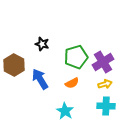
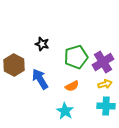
orange semicircle: moved 3 px down
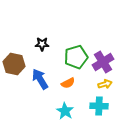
black star: rotated 16 degrees counterclockwise
brown hexagon: moved 1 px up; rotated 15 degrees counterclockwise
orange semicircle: moved 4 px left, 3 px up
cyan cross: moved 7 px left
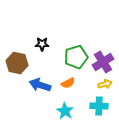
brown hexagon: moved 3 px right, 1 px up
blue arrow: moved 6 px down; rotated 40 degrees counterclockwise
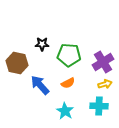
green pentagon: moved 7 px left, 2 px up; rotated 20 degrees clockwise
blue arrow: rotated 30 degrees clockwise
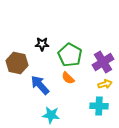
green pentagon: moved 1 px right; rotated 25 degrees clockwise
orange semicircle: moved 5 px up; rotated 72 degrees clockwise
cyan star: moved 14 px left, 4 px down; rotated 24 degrees counterclockwise
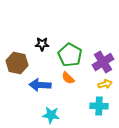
blue arrow: rotated 45 degrees counterclockwise
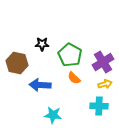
orange semicircle: moved 6 px right
cyan star: moved 2 px right
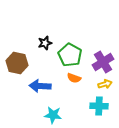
black star: moved 3 px right, 1 px up; rotated 16 degrees counterclockwise
orange semicircle: rotated 24 degrees counterclockwise
blue arrow: moved 1 px down
